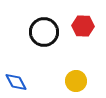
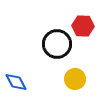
black circle: moved 13 px right, 12 px down
yellow circle: moved 1 px left, 2 px up
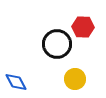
red hexagon: moved 1 px down
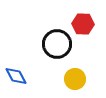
red hexagon: moved 3 px up
blue diamond: moved 6 px up
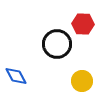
yellow circle: moved 7 px right, 2 px down
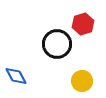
red hexagon: rotated 20 degrees counterclockwise
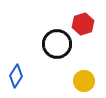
blue diamond: rotated 60 degrees clockwise
yellow circle: moved 2 px right
